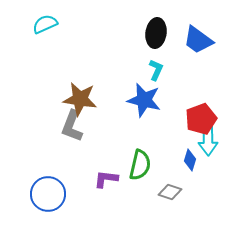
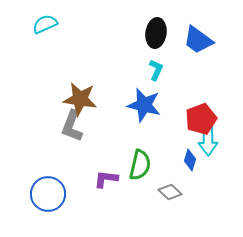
blue star: moved 5 px down
gray diamond: rotated 25 degrees clockwise
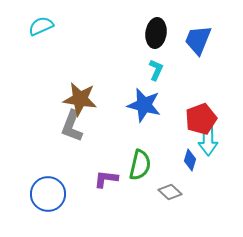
cyan semicircle: moved 4 px left, 2 px down
blue trapezoid: rotated 76 degrees clockwise
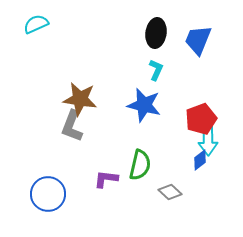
cyan semicircle: moved 5 px left, 2 px up
blue diamond: moved 10 px right; rotated 35 degrees clockwise
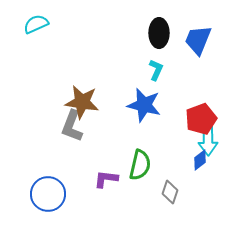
black ellipse: moved 3 px right; rotated 8 degrees counterclockwise
brown star: moved 2 px right, 3 px down
gray diamond: rotated 65 degrees clockwise
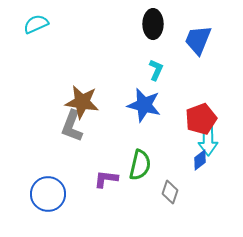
black ellipse: moved 6 px left, 9 px up
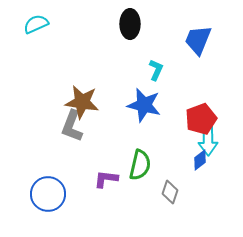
black ellipse: moved 23 px left
